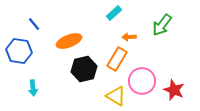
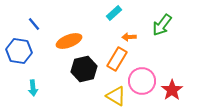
red star: moved 2 px left; rotated 15 degrees clockwise
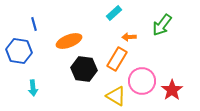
blue line: rotated 24 degrees clockwise
black hexagon: rotated 20 degrees clockwise
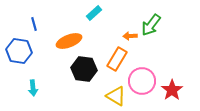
cyan rectangle: moved 20 px left
green arrow: moved 11 px left
orange arrow: moved 1 px right, 1 px up
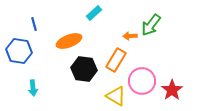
orange rectangle: moved 1 px left, 1 px down
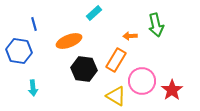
green arrow: moved 5 px right; rotated 50 degrees counterclockwise
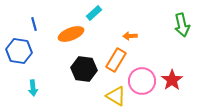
green arrow: moved 26 px right
orange ellipse: moved 2 px right, 7 px up
red star: moved 10 px up
